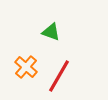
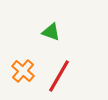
orange cross: moved 3 px left, 4 px down
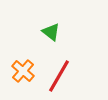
green triangle: rotated 18 degrees clockwise
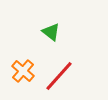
red line: rotated 12 degrees clockwise
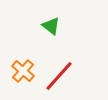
green triangle: moved 6 px up
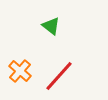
orange cross: moved 3 px left
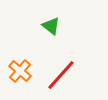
red line: moved 2 px right, 1 px up
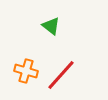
orange cross: moved 6 px right; rotated 25 degrees counterclockwise
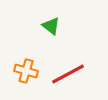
red line: moved 7 px right, 1 px up; rotated 20 degrees clockwise
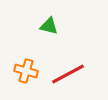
green triangle: moved 2 px left; rotated 24 degrees counterclockwise
